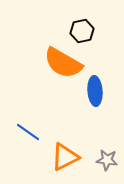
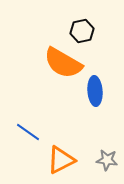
orange triangle: moved 4 px left, 3 px down
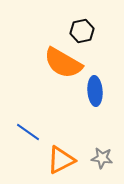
gray star: moved 5 px left, 2 px up
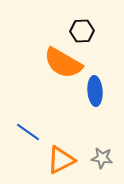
black hexagon: rotated 10 degrees clockwise
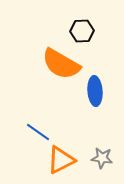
orange semicircle: moved 2 px left, 1 px down
blue line: moved 10 px right
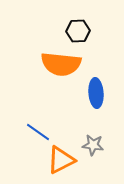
black hexagon: moved 4 px left
orange semicircle: rotated 24 degrees counterclockwise
blue ellipse: moved 1 px right, 2 px down
gray star: moved 9 px left, 13 px up
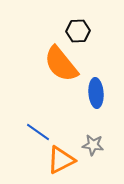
orange semicircle: rotated 45 degrees clockwise
